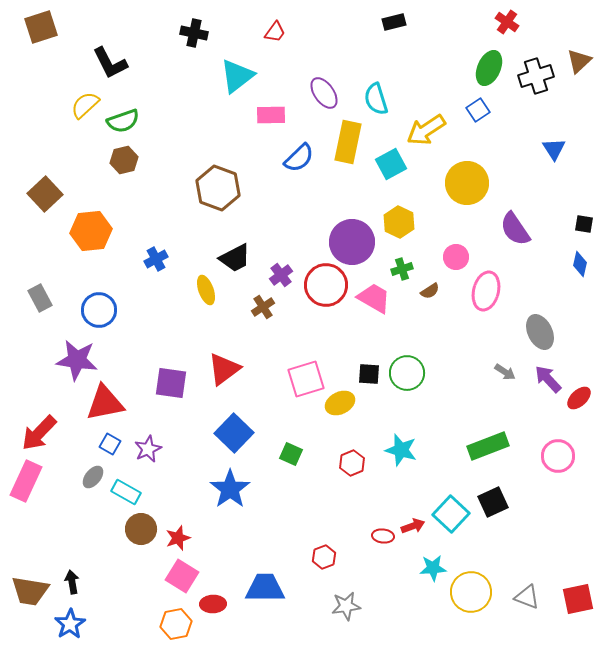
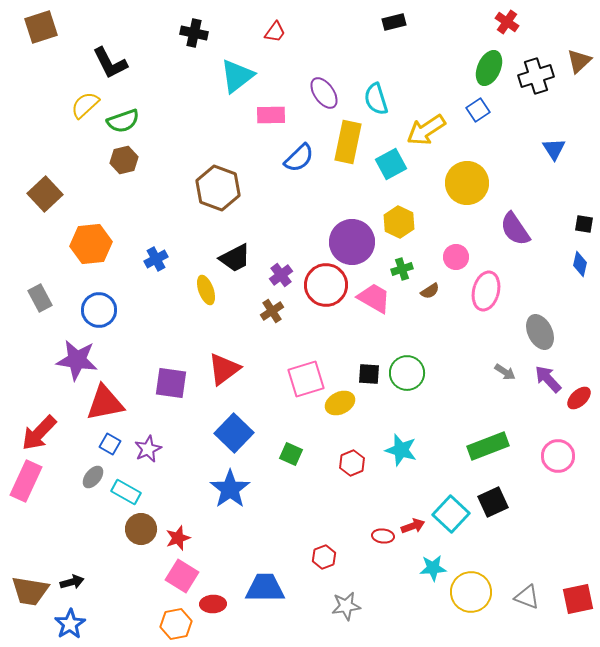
orange hexagon at (91, 231): moved 13 px down
brown cross at (263, 307): moved 9 px right, 4 px down
black arrow at (72, 582): rotated 85 degrees clockwise
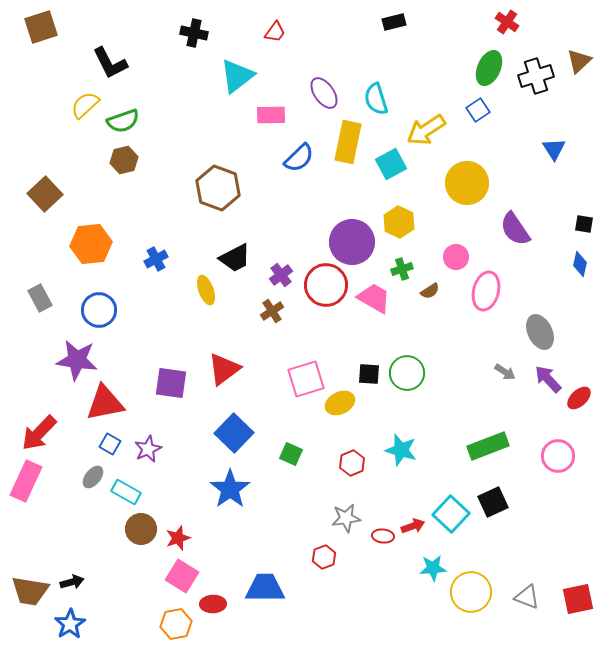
gray star at (346, 606): moved 88 px up
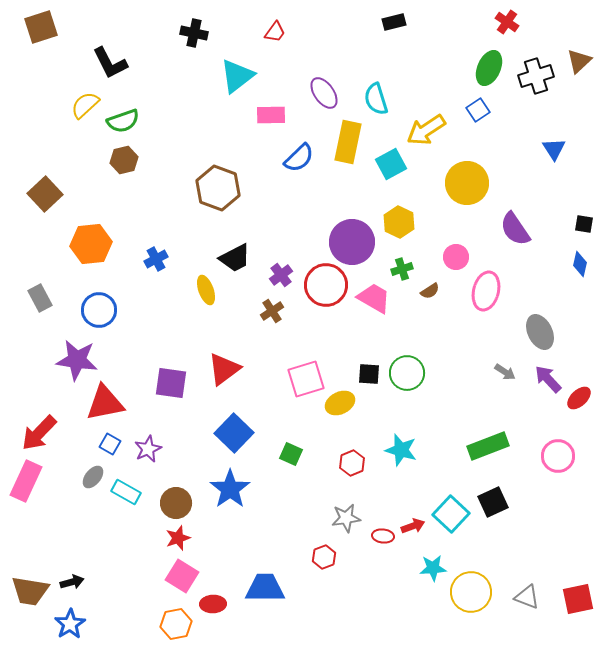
brown circle at (141, 529): moved 35 px right, 26 px up
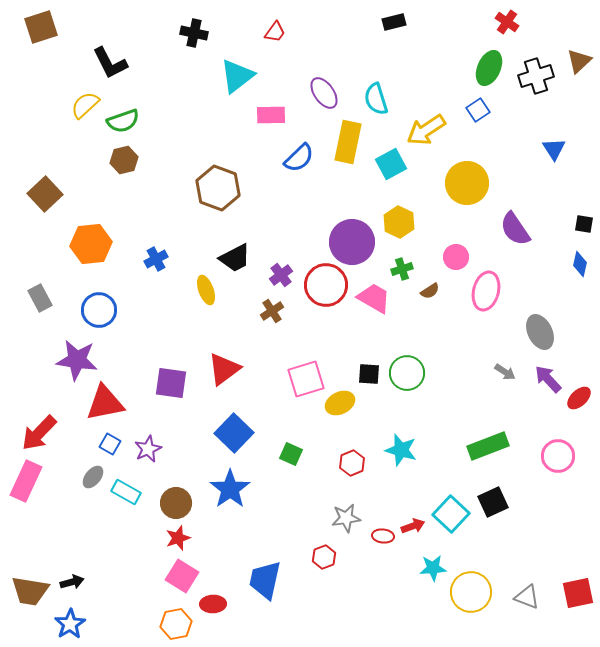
blue trapezoid at (265, 588): moved 8 px up; rotated 78 degrees counterclockwise
red square at (578, 599): moved 6 px up
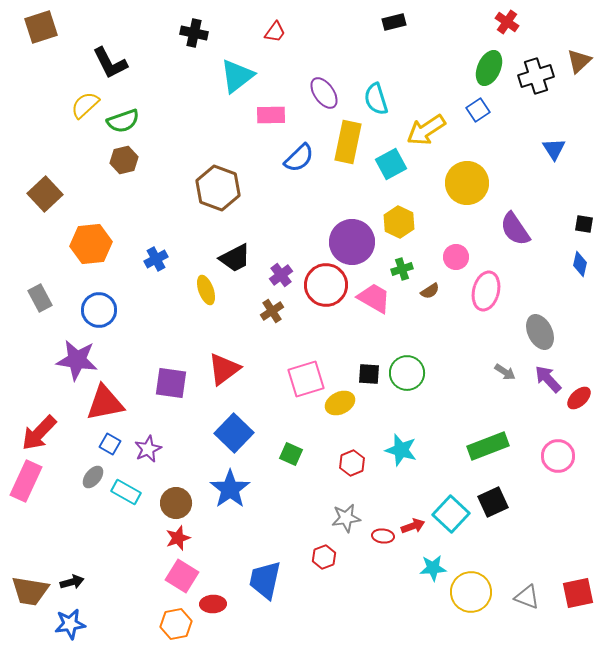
blue star at (70, 624): rotated 24 degrees clockwise
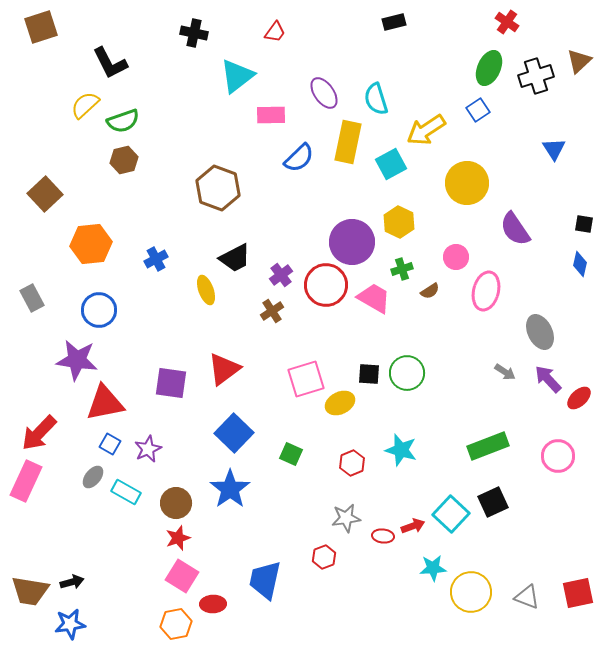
gray rectangle at (40, 298): moved 8 px left
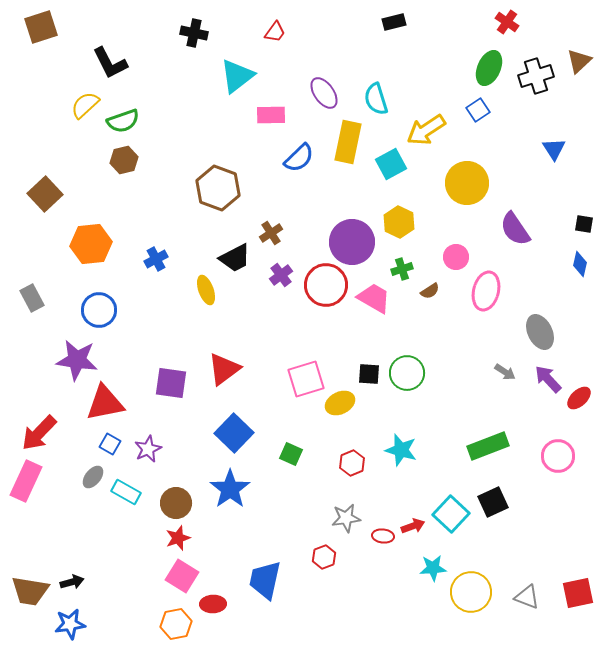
brown cross at (272, 311): moved 1 px left, 78 px up
